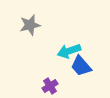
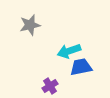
blue trapezoid: moved 1 px down; rotated 120 degrees clockwise
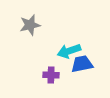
blue trapezoid: moved 1 px right, 3 px up
purple cross: moved 1 px right, 11 px up; rotated 35 degrees clockwise
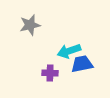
purple cross: moved 1 px left, 2 px up
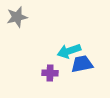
gray star: moved 13 px left, 8 px up
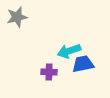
blue trapezoid: moved 1 px right
purple cross: moved 1 px left, 1 px up
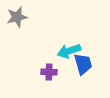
blue trapezoid: rotated 85 degrees clockwise
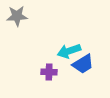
gray star: moved 1 px up; rotated 10 degrees clockwise
blue trapezoid: rotated 75 degrees clockwise
